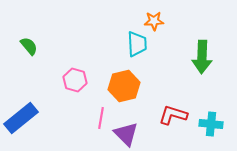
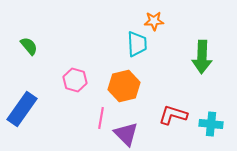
blue rectangle: moved 1 px right, 9 px up; rotated 16 degrees counterclockwise
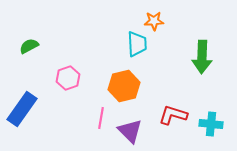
green semicircle: rotated 78 degrees counterclockwise
pink hexagon: moved 7 px left, 2 px up; rotated 25 degrees clockwise
purple triangle: moved 4 px right, 3 px up
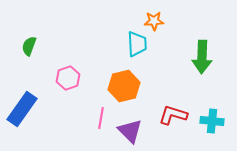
green semicircle: rotated 42 degrees counterclockwise
cyan cross: moved 1 px right, 3 px up
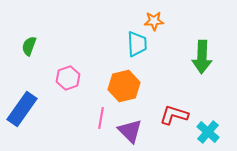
red L-shape: moved 1 px right
cyan cross: moved 4 px left, 11 px down; rotated 35 degrees clockwise
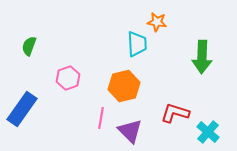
orange star: moved 3 px right, 1 px down; rotated 12 degrees clockwise
red L-shape: moved 1 px right, 2 px up
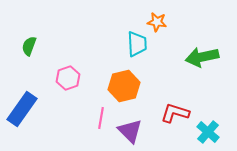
green arrow: rotated 76 degrees clockwise
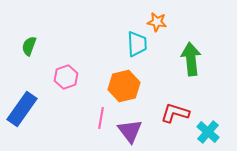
green arrow: moved 11 px left, 2 px down; rotated 96 degrees clockwise
pink hexagon: moved 2 px left, 1 px up
purple triangle: rotated 8 degrees clockwise
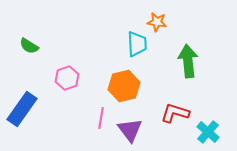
green semicircle: rotated 78 degrees counterclockwise
green arrow: moved 3 px left, 2 px down
pink hexagon: moved 1 px right, 1 px down
purple triangle: moved 1 px up
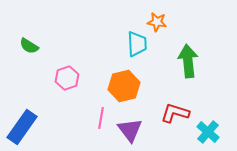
blue rectangle: moved 18 px down
